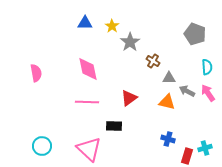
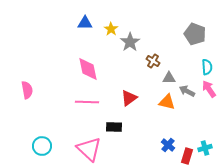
yellow star: moved 1 px left, 3 px down
pink semicircle: moved 9 px left, 17 px down
pink arrow: moved 1 px right, 4 px up
black rectangle: moved 1 px down
blue cross: moved 6 px down; rotated 24 degrees clockwise
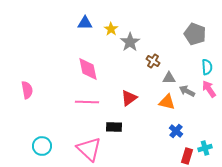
blue cross: moved 8 px right, 14 px up
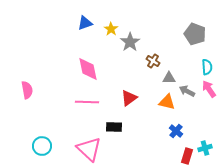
blue triangle: rotated 21 degrees counterclockwise
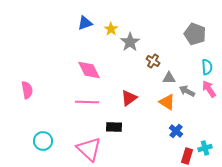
pink diamond: moved 1 px right, 1 px down; rotated 15 degrees counterclockwise
orange triangle: rotated 18 degrees clockwise
cyan circle: moved 1 px right, 5 px up
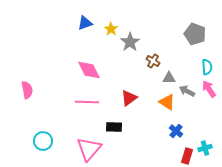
pink triangle: rotated 28 degrees clockwise
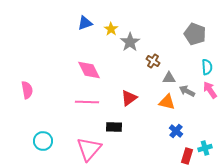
pink arrow: moved 1 px right, 1 px down
orange triangle: rotated 18 degrees counterclockwise
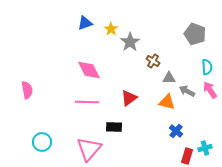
cyan circle: moved 1 px left, 1 px down
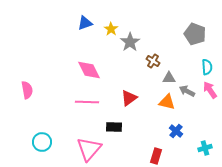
red rectangle: moved 31 px left
